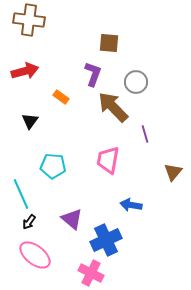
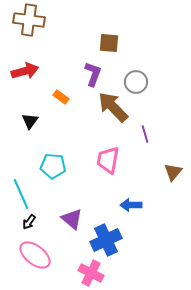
blue arrow: rotated 10 degrees counterclockwise
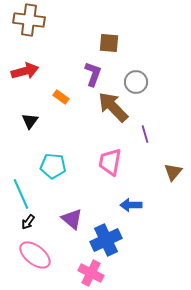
pink trapezoid: moved 2 px right, 2 px down
black arrow: moved 1 px left
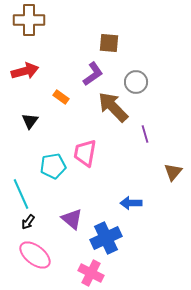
brown cross: rotated 8 degrees counterclockwise
purple L-shape: rotated 35 degrees clockwise
pink trapezoid: moved 25 px left, 9 px up
cyan pentagon: rotated 15 degrees counterclockwise
blue arrow: moved 2 px up
blue cross: moved 2 px up
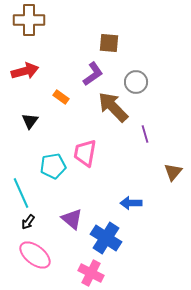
cyan line: moved 1 px up
blue cross: rotated 32 degrees counterclockwise
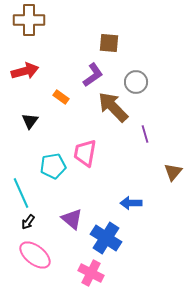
purple L-shape: moved 1 px down
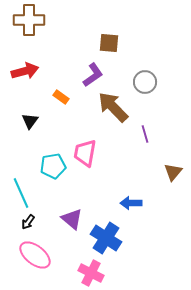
gray circle: moved 9 px right
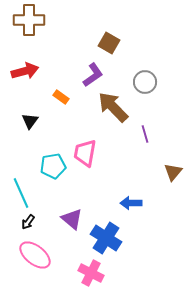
brown square: rotated 25 degrees clockwise
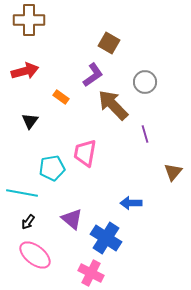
brown arrow: moved 2 px up
cyan pentagon: moved 1 px left, 2 px down
cyan line: moved 1 px right; rotated 56 degrees counterclockwise
